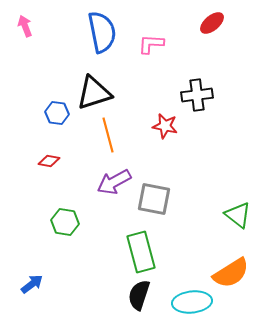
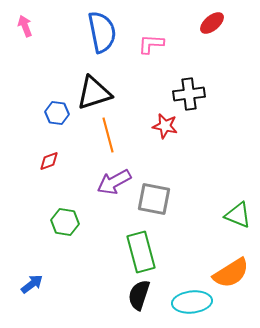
black cross: moved 8 px left, 1 px up
red diamond: rotated 30 degrees counterclockwise
green triangle: rotated 16 degrees counterclockwise
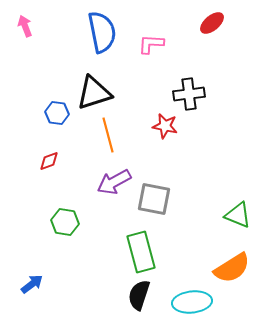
orange semicircle: moved 1 px right, 5 px up
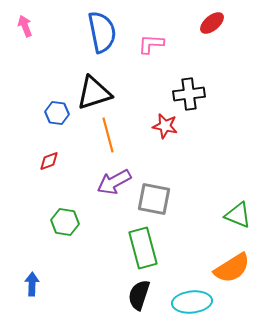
green rectangle: moved 2 px right, 4 px up
blue arrow: rotated 50 degrees counterclockwise
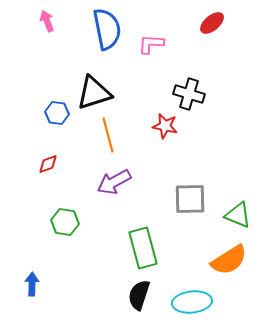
pink arrow: moved 22 px right, 5 px up
blue semicircle: moved 5 px right, 3 px up
black cross: rotated 24 degrees clockwise
red diamond: moved 1 px left, 3 px down
gray square: moved 36 px right; rotated 12 degrees counterclockwise
orange semicircle: moved 3 px left, 8 px up
